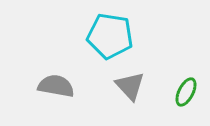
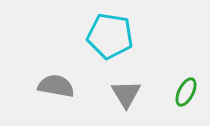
gray triangle: moved 4 px left, 8 px down; rotated 12 degrees clockwise
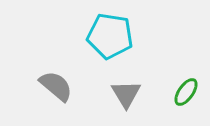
gray semicircle: rotated 30 degrees clockwise
green ellipse: rotated 8 degrees clockwise
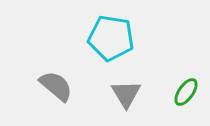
cyan pentagon: moved 1 px right, 2 px down
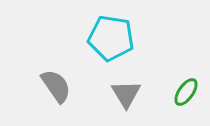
gray semicircle: rotated 15 degrees clockwise
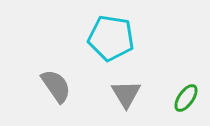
green ellipse: moved 6 px down
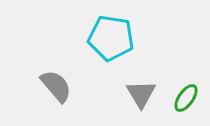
gray semicircle: rotated 6 degrees counterclockwise
gray triangle: moved 15 px right
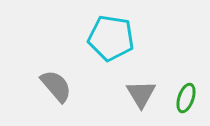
green ellipse: rotated 16 degrees counterclockwise
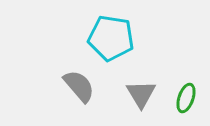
gray semicircle: moved 23 px right
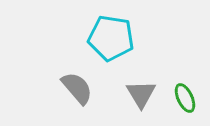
gray semicircle: moved 2 px left, 2 px down
green ellipse: moved 1 px left; rotated 44 degrees counterclockwise
